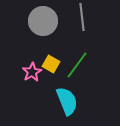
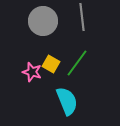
green line: moved 2 px up
pink star: rotated 24 degrees counterclockwise
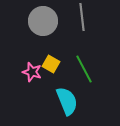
green line: moved 7 px right, 6 px down; rotated 64 degrees counterclockwise
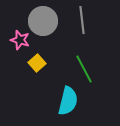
gray line: moved 3 px down
yellow square: moved 14 px left, 1 px up; rotated 18 degrees clockwise
pink star: moved 12 px left, 32 px up
cyan semicircle: moved 1 px right; rotated 36 degrees clockwise
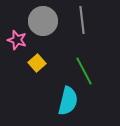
pink star: moved 3 px left
green line: moved 2 px down
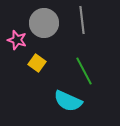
gray circle: moved 1 px right, 2 px down
yellow square: rotated 12 degrees counterclockwise
cyan semicircle: rotated 100 degrees clockwise
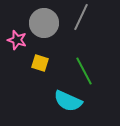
gray line: moved 1 px left, 3 px up; rotated 32 degrees clockwise
yellow square: moved 3 px right; rotated 18 degrees counterclockwise
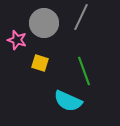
green line: rotated 8 degrees clockwise
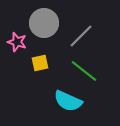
gray line: moved 19 px down; rotated 20 degrees clockwise
pink star: moved 2 px down
yellow square: rotated 30 degrees counterclockwise
green line: rotated 32 degrees counterclockwise
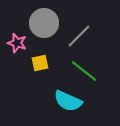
gray line: moved 2 px left
pink star: moved 1 px down
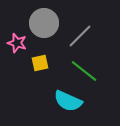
gray line: moved 1 px right
